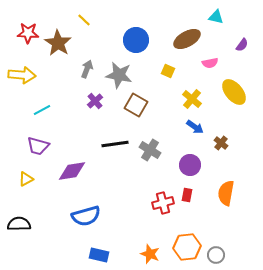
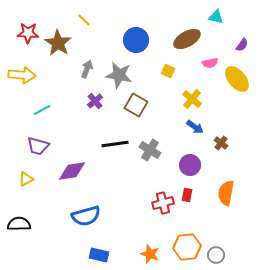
yellow ellipse: moved 3 px right, 13 px up
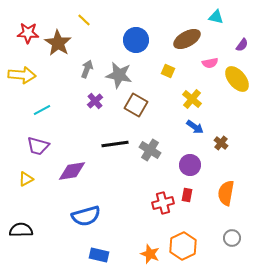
black semicircle: moved 2 px right, 6 px down
orange hexagon: moved 4 px left, 1 px up; rotated 20 degrees counterclockwise
gray circle: moved 16 px right, 17 px up
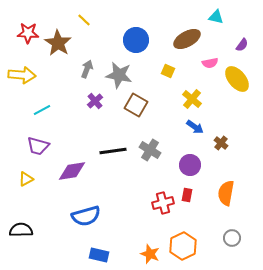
black line: moved 2 px left, 7 px down
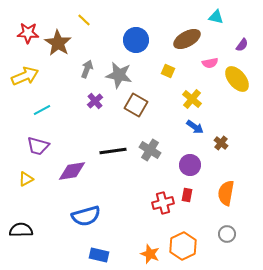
yellow arrow: moved 3 px right, 1 px down; rotated 28 degrees counterclockwise
gray circle: moved 5 px left, 4 px up
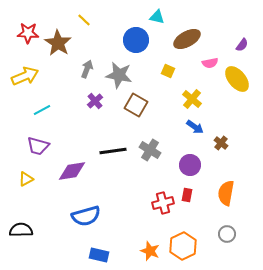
cyan triangle: moved 59 px left
orange star: moved 3 px up
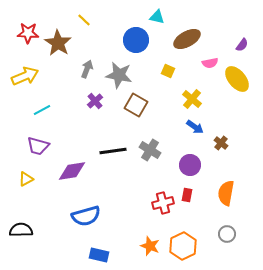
orange star: moved 5 px up
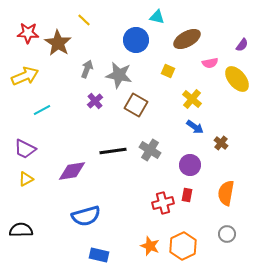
purple trapezoid: moved 13 px left, 3 px down; rotated 10 degrees clockwise
